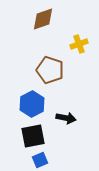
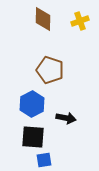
brown diamond: rotated 70 degrees counterclockwise
yellow cross: moved 1 px right, 23 px up
black square: moved 1 px down; rotated 15 degrees clockwise
blue square: moved 4 px right; rotated 14 degrees clockwise
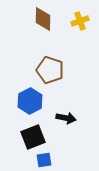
blue hexagon: moved 2 px left, 3 px up
black square: rotated 25 degrees counterclockwise
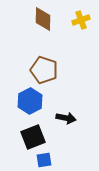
yellow cross: moved 1 px right, 1 px up
brown pentagon: moved 6 px left
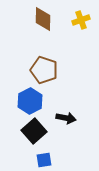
black square: moved 1 px right, 6 px up; rotated 20 degrees counterclockwise
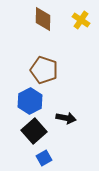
yellow cross: rotated 36 degrees counterclockwise
blue square: moved 2 px up; rotated 21 degrees counterclockwise
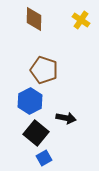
brown diamond: moved 9 px left
black square: moved 2 px right, 2 px down; rotated 10 degrees counterclockwise
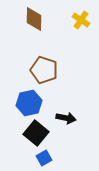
blue hexagon: moved 1 px left, 2 px down; rotated 15 degrees clockwise
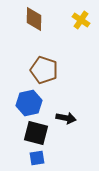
black square: rotated 25 degrees counterclockwise
blue square: moved 7 px left; rotated 21 degrees clockwise
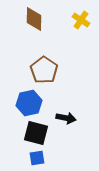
brown pentagon: rotated 16 degrees clockwise
